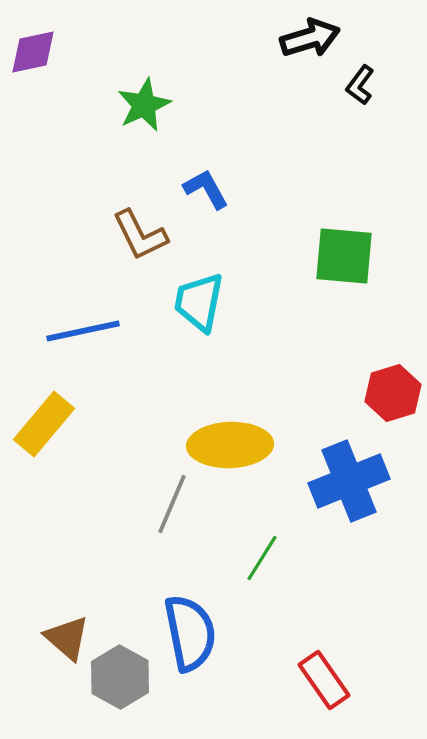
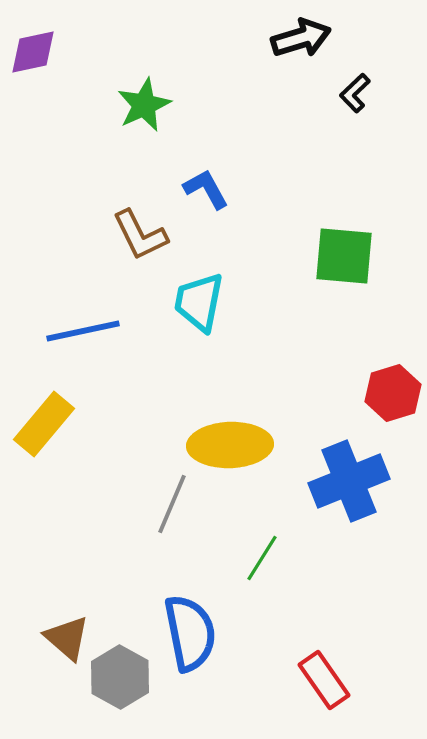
black arrow: moved 9 px left
black L-shape: moved 5 px left, 8 px down; rotated 9 degrees clockwise
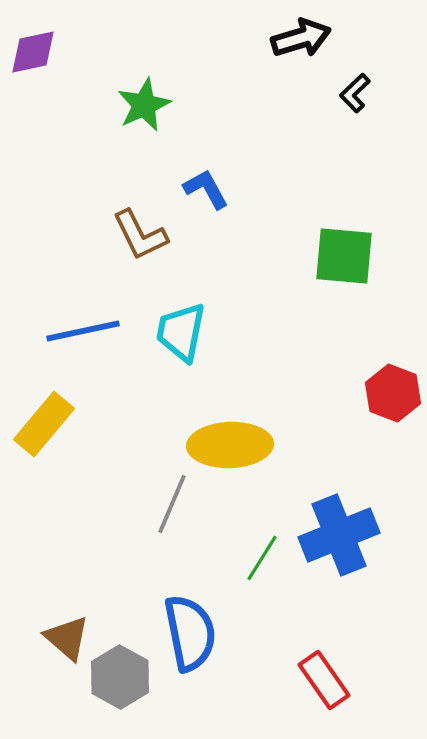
cyan trapezoid: moved 18 px left, 30 px down
red hexagon: rotated 22 degrees counterclockwise
blue cross: moved 10 px left, 54 px down
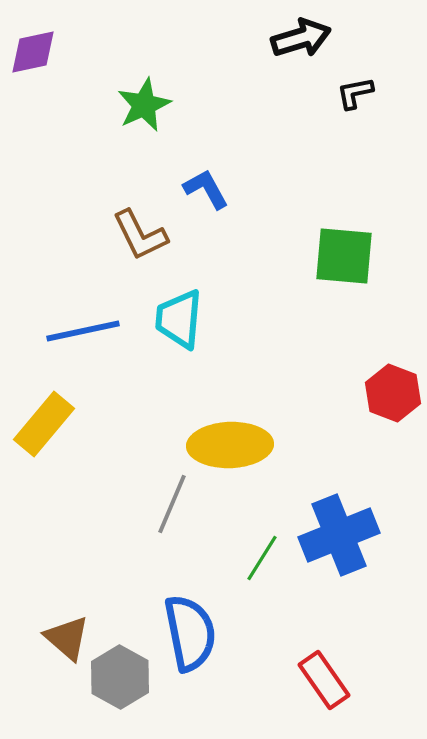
black L-shape: rotated 33 degrees clockwise
cyan trapezoid: moved 2 px left, 13 px up; rotated 6 degrees counterclockwise
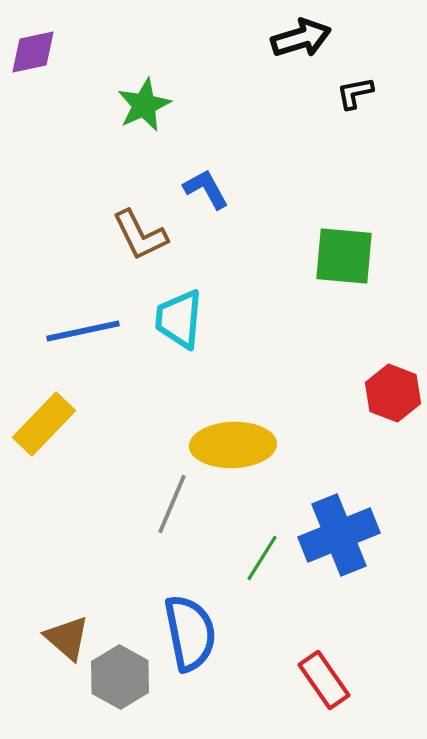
yellow rectangle: rotated 4 degrees clockwise
yellow ellipse: moved 3 px right
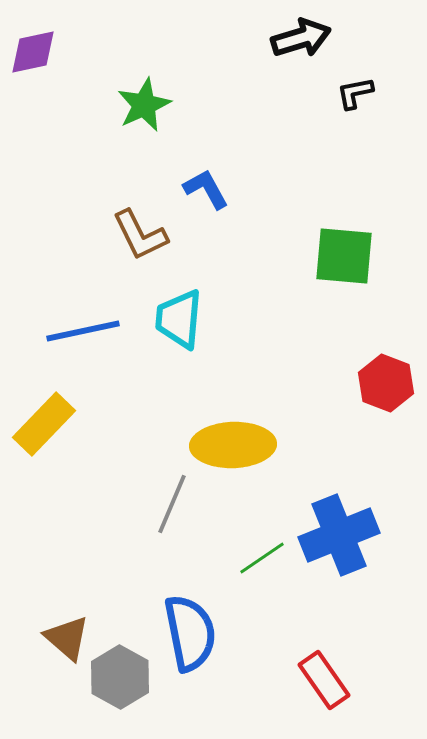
red hexagon: moved 7 px left, 10 px up
green line: rotated 24 degrees clockwise
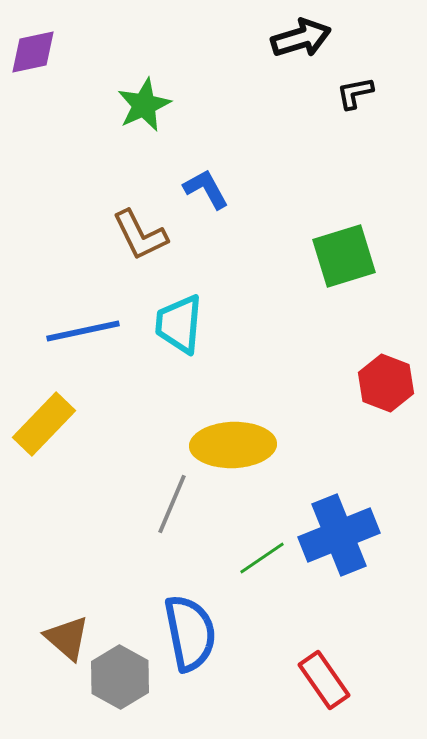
green square: rotated 22 degrees counterclockwise
cyan trapezoid: moved 5 px down
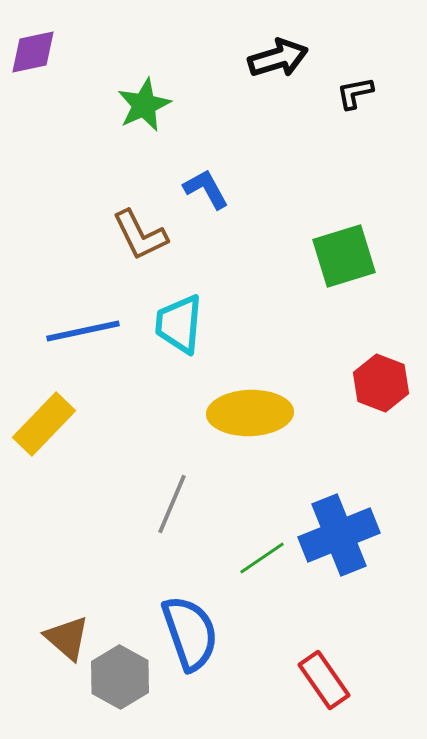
black arrow: moved 23 px left, 20 px down
red hexagon: moved 5 px left
yellow ellipse: moved 17 px right, 32 px up
blue semicircle: rotated 8 degrees counterclockwise
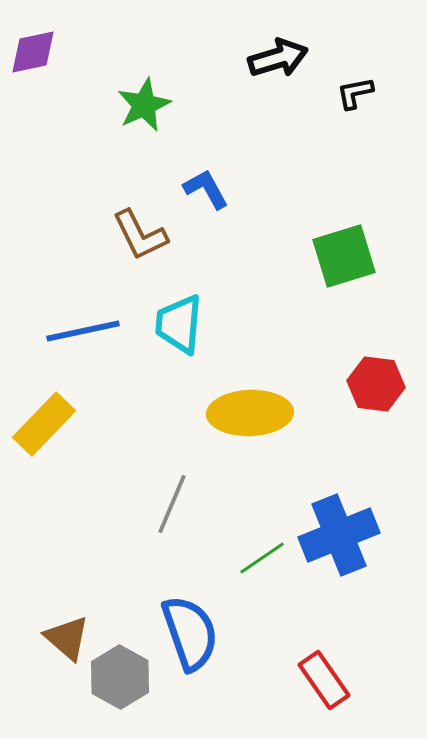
red hexagon: moved 5 px left, 1 px down; rotated 14 degrees counterclockwise
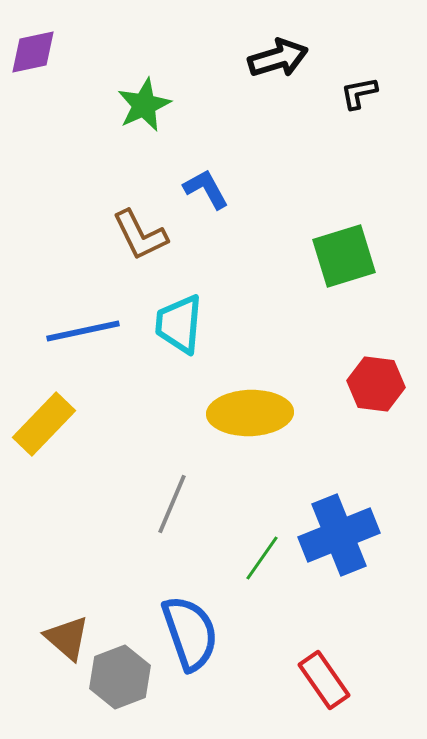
black L-shape: moved 4 px right
green line: rotated 21 degrees counterclockwise
gray hexagon: rotated 10 degrees clockwise
